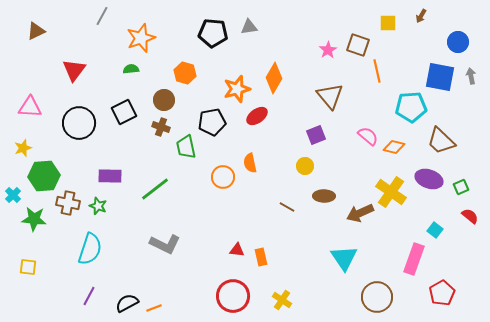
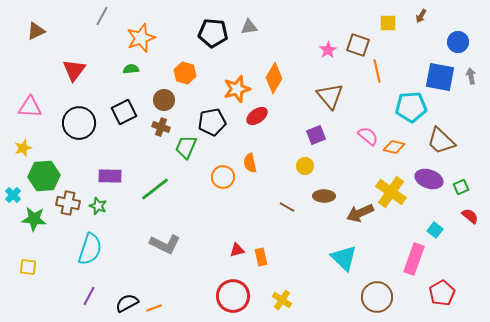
green trapezoid at (186, 147): rotated 35 degrees clockwise
red triangle at (237, 250): rotated 21 degrees counterclockwise
cyan triangle at (344, 258): rotated 12 degrees counterclockwise
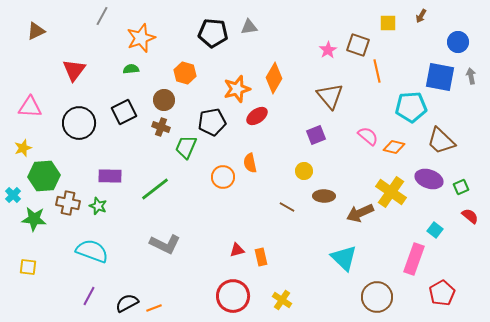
yellow circle at (305, 166): moved 1 px left, 5 px down
cyan semicircle at (90, 249): moved 2 px right, 2 px down; rotated 88 degrees counterclockwise
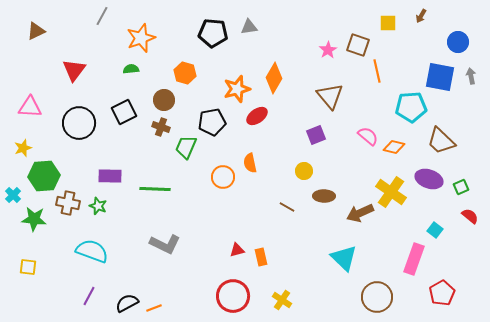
green line at (155, 189): rotated 40 degrees clockwise
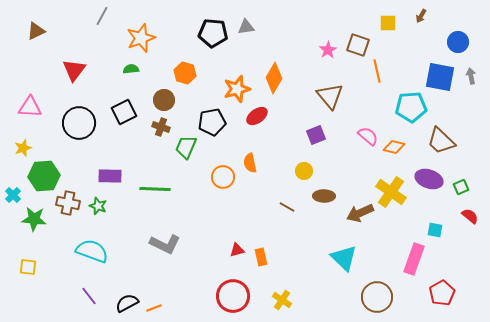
gray triangle at (249, 27): moved 3 px left
cyan square at (435, 230): rotated 28 degrees counterclockwise
purple line at (89, 296): rotated 66 degrees counterclockwise
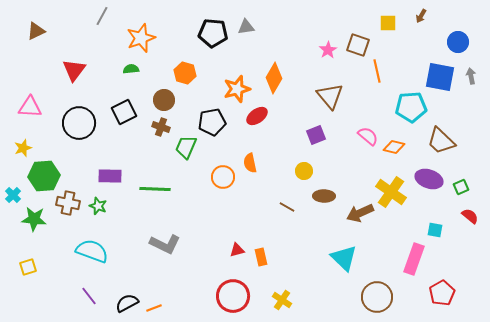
yellow square at (28, 267): rotated 24 degrees counterclockwise
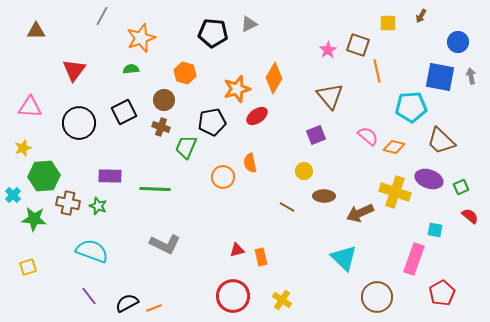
gray triangle at (246, 27): moved 3 px right, 3 px up; rotated 18 degrees counterclockwise
brown triangle at (36, 31): rotated 24 degrees clockwise
yellow cross at (391, 192): moved 4 px right; rotated 16 degrees counterclockwise
